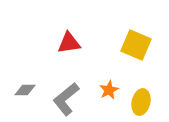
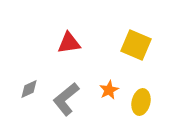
gray diamond: moved 4 px right, 1 px up; rotated 25 degrees counterclockwise
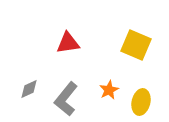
red triangle: moved 1 px left
gray L-shape: rotated 12 degrees counterclockwise
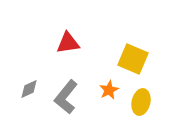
yellow square: moved 3 px left, 14 px down
gray L-shape: moved 2 px up
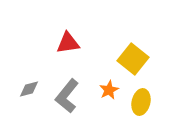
yellow square: rotated 16 degrees clockwise
gray diamond: rotated 10 degrees clockwise
gray L-shape: moved 1 px right, 1 px up
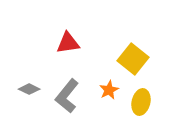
gray diamond: rotated 40 degrees clockwise
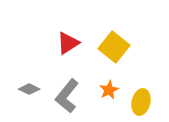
red triangle: rotated 25 degrees counterclockwise
yellow square: moved 19 px left, 12 px up
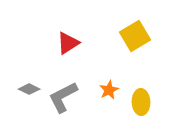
yellow square: moved 21 px right, 11 px up; rotated 20 degrees clockwise
gray L-shape: moved 4 px left, 1 px down; rotated 24 degrees clockwise
yellow ellipse: rotated 15 degrees counterclockwise
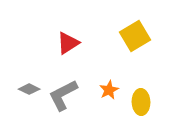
gray L-shape: moved 2 px up
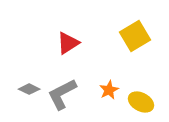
gray L-shape: moved 1 px left, 1 px up
yellow ellipse: rotated 60 degrees counterclockwise
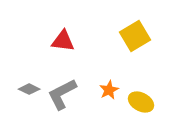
red triangle: moved 5 px left, 2 px up; rotated 40 degrees clockwise
